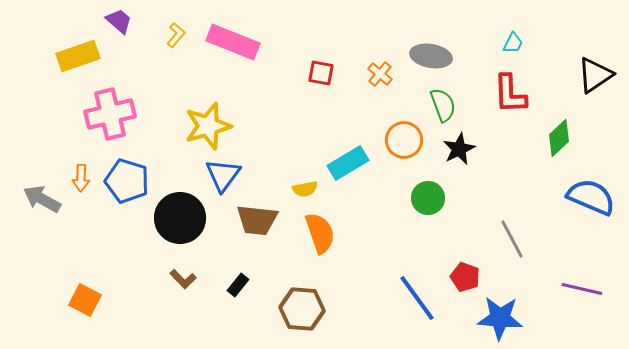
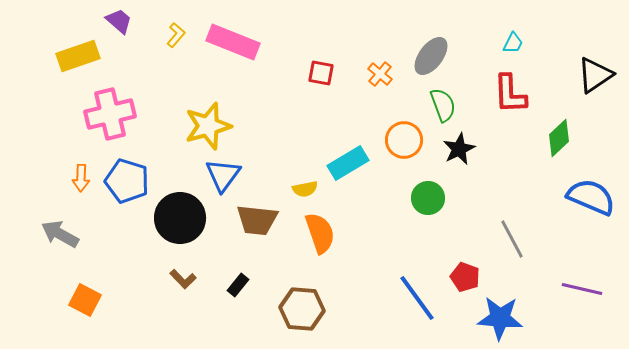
gray ellipse: rotated 63 degrees counterclockwise
gray arrow: moved 18 px right, 35 px down
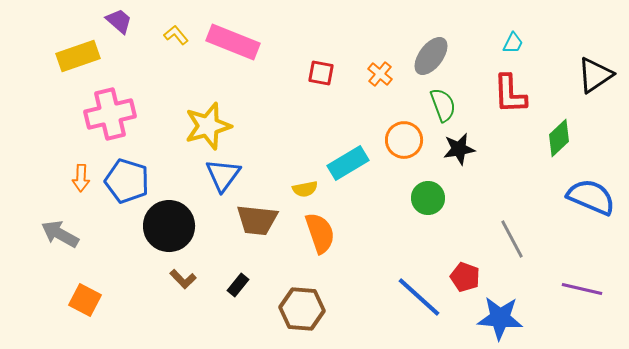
yellow L-shape: rotated 80 degrees counterclockwise
black star: rotated 16 degrees clockwise
black circle: moved 11 px left, 8 px down
blue line: moved 2 px right, 1 px up; rotated 12 degrees counterclockwise
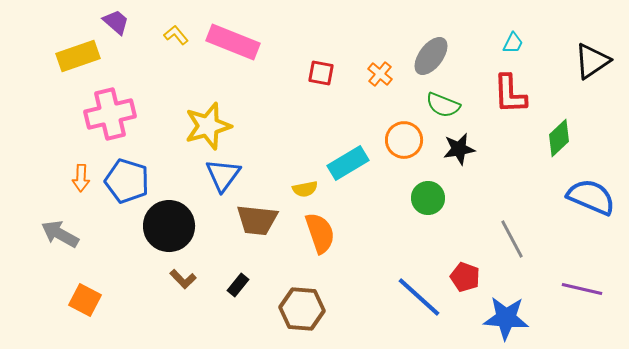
purple trapezoid: moved 3 px left, 1 px down
black triangle: moved 3 px left, 14 px up
green semicircle: rotated 132 degrees clockwise
blue star: moved 6 px right
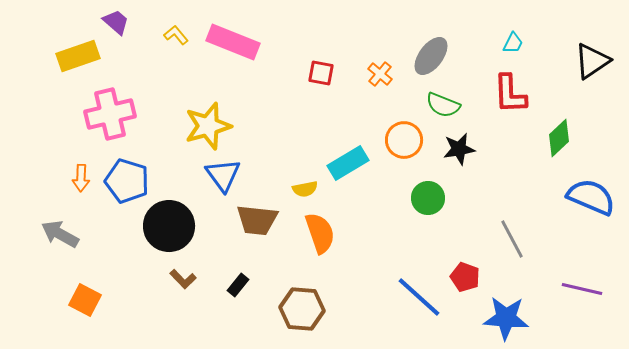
blue triangle: rotated 12 degrees counterclockwise
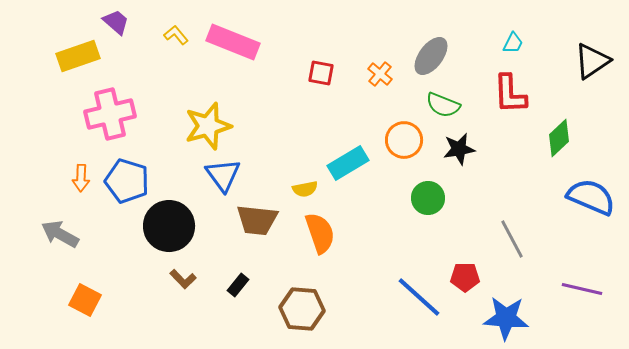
red pentagon: rotated 20 degrees counterclockwise
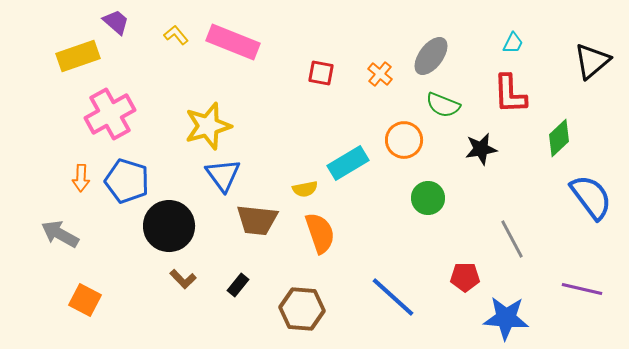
black triangle: rotated 6 degrees counterclockwise
pink cross: rotated 15 degrees counterclockwise
black star: moved 22 px right
blue semicircle: rotated 30 degrees clockwise
blue line: moved 26 px left
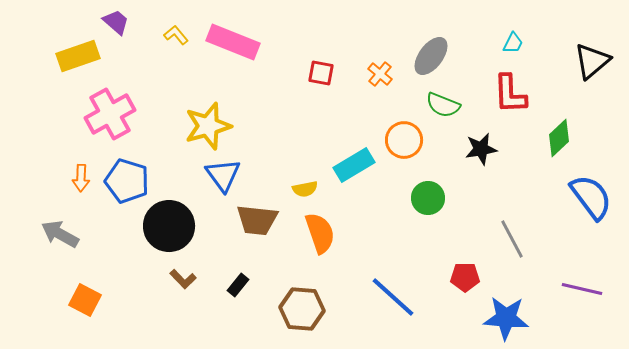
cyan rectangle: moved 6 px right, 2 px down
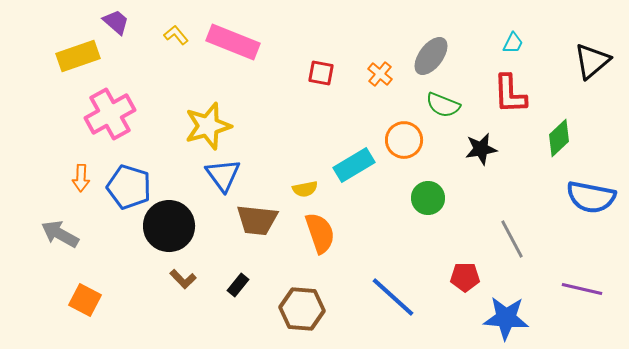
blue pentagon: moved 2 px right, 6 px down
blue semicircle: rotated 138 degrees clockwise
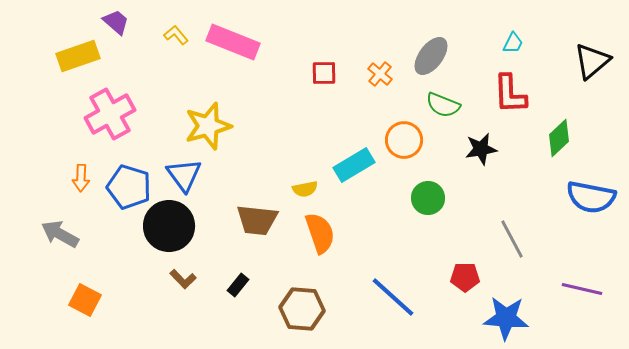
red square: moved 3 px right; rotated 12 degrees counterclockwise
blue triangle: moved 39 px left
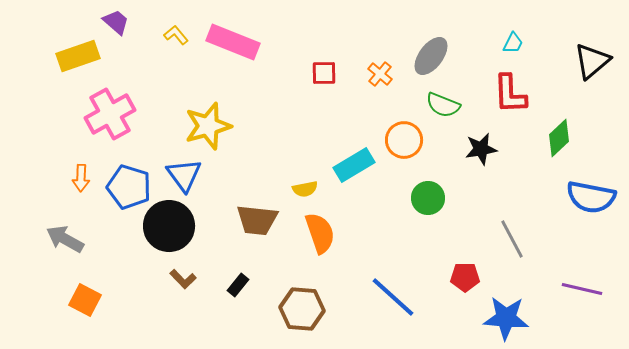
gray arrow: moved 5 px right, 5 px down
